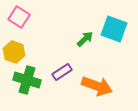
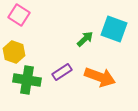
pink square: moved 2 px up
green cross: rotated 8 degrees counterclockwise
orange arrow: moved 3 px right, 9 px up
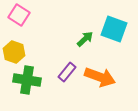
purple rectangle: moved 5 px right; rotated 18 degrees counterclockwise
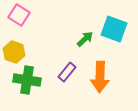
orange arrow: rotated 72 degrees clockwise
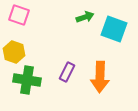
pink square: rotated 15 degrees counterclockwise
green arrow: moved 22 px up; rotated 24 degrees clockwise
purple rectangle: rotated 12 degrees counterclockwise
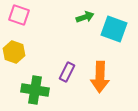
green cross: moved 8 px right, 10 px down
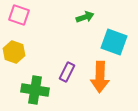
cyan square: moved 13 px down
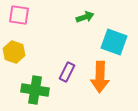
pink square: rotated 10 degrees counterclockwise
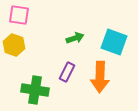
green arrow: moved 10 px left, 21 px down
yellow hexagon: moved 7 px up
